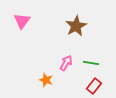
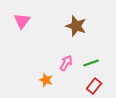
brown star: rotated 25 degrees counterclockwise
green line: rotated 28 degrees counterclockwise
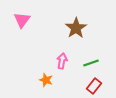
pink triangle: moved 1 px up
brown star: moved 2 px down; rotated 20 degrees clockwise
pink arrow: moved 4 px left, 2 px up; rotated 21 degrees counterclockwise
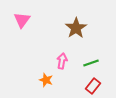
red rectangle: moved 1 px left
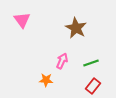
pink triangle: rotated 12 degrees counterclockwise
brown star: rotated 10 degrees counterclockwise
pink arrow: rotated 14 degrees clockwise
orange star: rotated 16 degrees counterclockwise
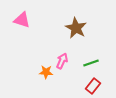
pink triangle: rotated 36 degrees counterclockwise
orange star: moved 8 px up
